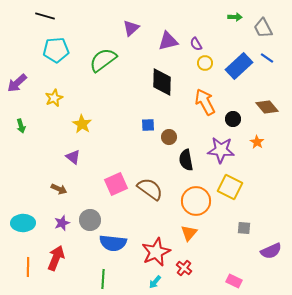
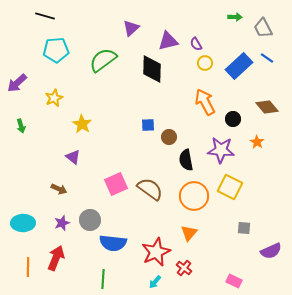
black diamond at (162, 82): moved 10 px left, 13 px up
orange circle at (196, 201): moved 2 px left, 5 px up
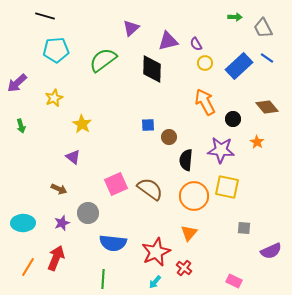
black semicircle at (186, 160): rotated 15 degrees clockwise
yellow square at (230, 187): moved 3 px left; rotated 15 degrees counterclockwise
gray circle at (90, 220): moved 2 px left, 7 px up
orange line at (28, 267): rotated 30 degrees clockwise
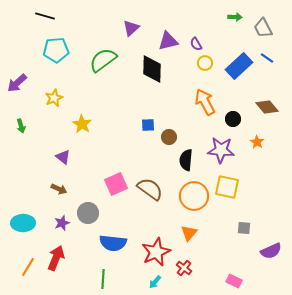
purple triangle at (73, 157): moved 10 px left
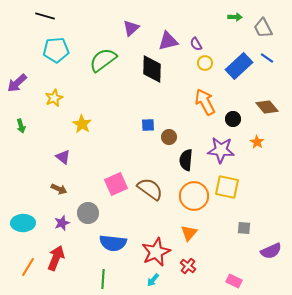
red cross at (184, 268): moved 4 px right, 2 px up
cyan arrow at (155, 282): moved 2 px left, 2 px up
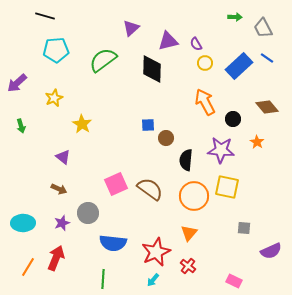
brown circle at (169, 137): moved 3 px left, 1 px down
